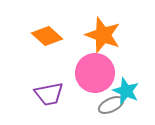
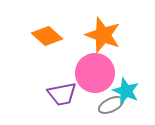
purple trapezoid: moved 13 px right
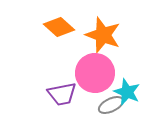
orange diamond: moved 12 px right, 9 px up
cyan star: moved 1 px right, 1 px down
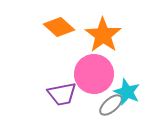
orange star: rotated 15 degrees clockwise
pink circle: moved 1 px left, 1 px down
gray ellipse: rotated 15 degrees counterclockwise
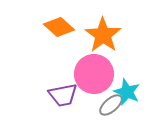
purple trapezoid: moved 1 px right, 1 px down
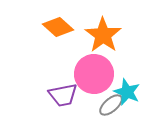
orange diamond: moved 1 px left
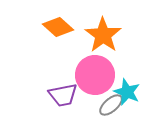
pink circle: moved 1 px right, 1 px down
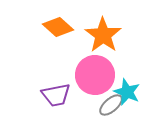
purple trapezoid: moved 7 px left
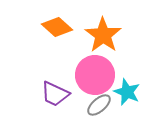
orange diamond: moved 1 px left
purple trapezoid: moved 1 px left, 1 px up; rotated 36 degrees clockwise
gray ellipse: moved 12 px left
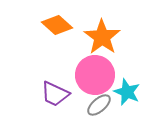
orange diamond: moved 2 px up
orange star: moved 1 px left, 2 px down
